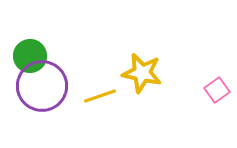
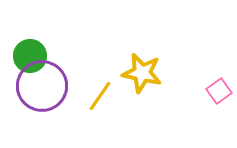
pink square: moved 2 px right, 1 px down
yellow line: rotated 36 degrees counterclockwise
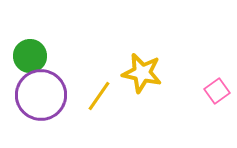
purple circle: moved 1 px left, 9 px down
pink square: moved 2 px left
yellow line: moved 1 px left
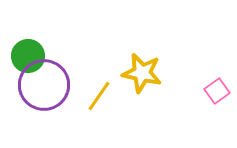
green circle: moved 2 px left
purple circle: moved 3 px right, 10 px up
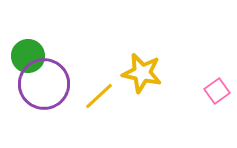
purple circle: moved 1 px up
yellow line: rotated 12 degrees clockwise
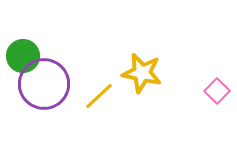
green circle: moved 5 px left
pink square: rotated 10 degrees counterclockwise
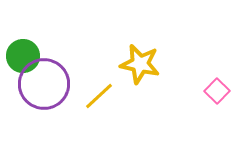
yellow star: moved 2 px left, 9 px up
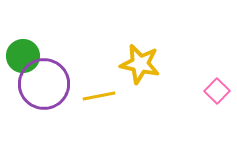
yellow line: rotated 32 degrees clockwise
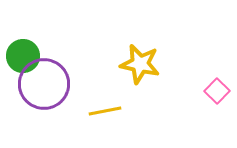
yellow line: moved 6 px right, 15 px down
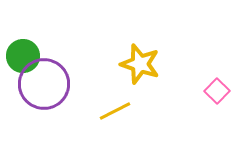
yellow star: rotated 6 degrees clockwise
yellow line: moved 10 px right; rotated 16 degrees counterclockwise
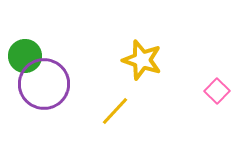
green circle: moved 2 px right
yellow star: moved 2 px right, 4 px up
yellow line: rotated 20 degrees counterclockwise
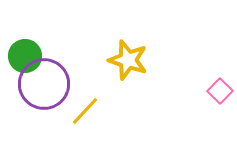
yellow star: moved 14 px left
pink square: moved 3 px right
yellow line: moved 30 px left
